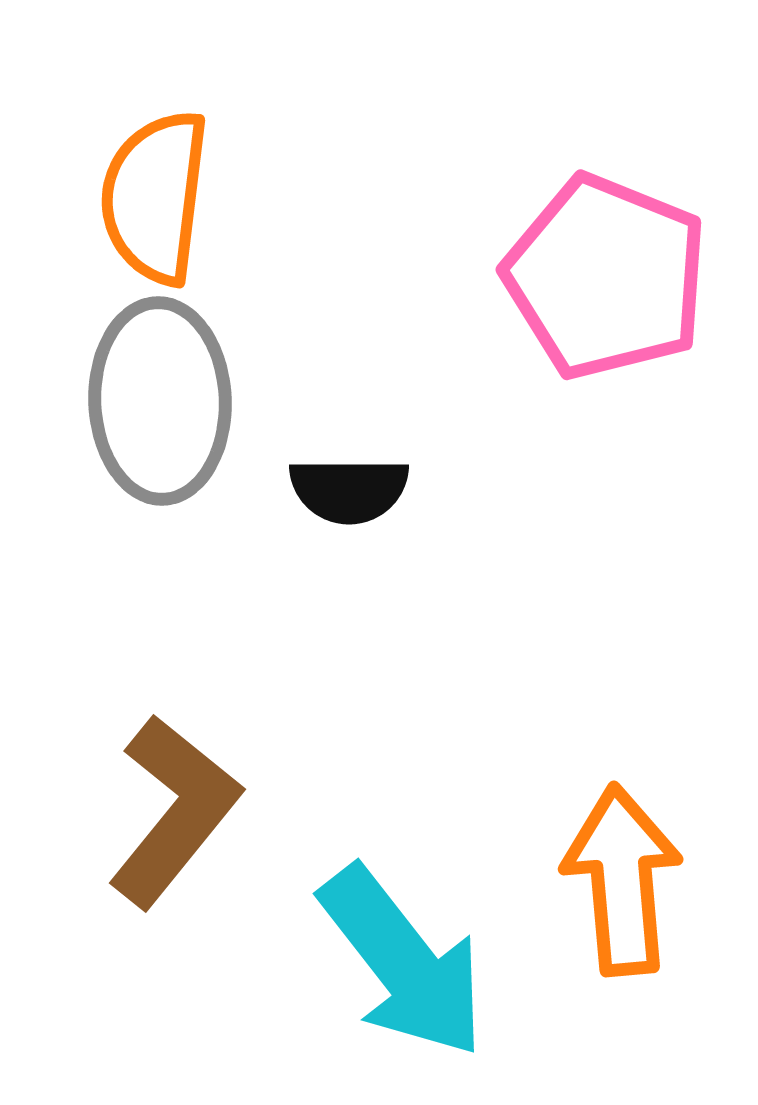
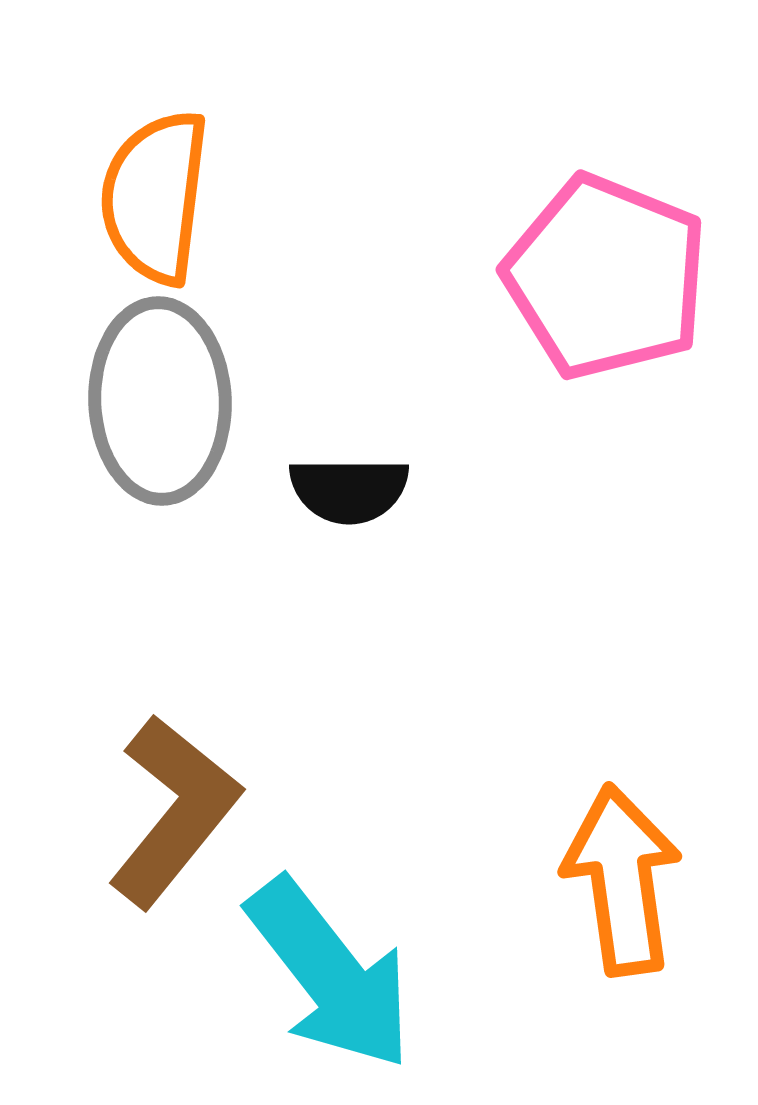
orange arrow: rotated 3 degrees counterclockwise
cyan arrow: moved 73 px left, 12 px down
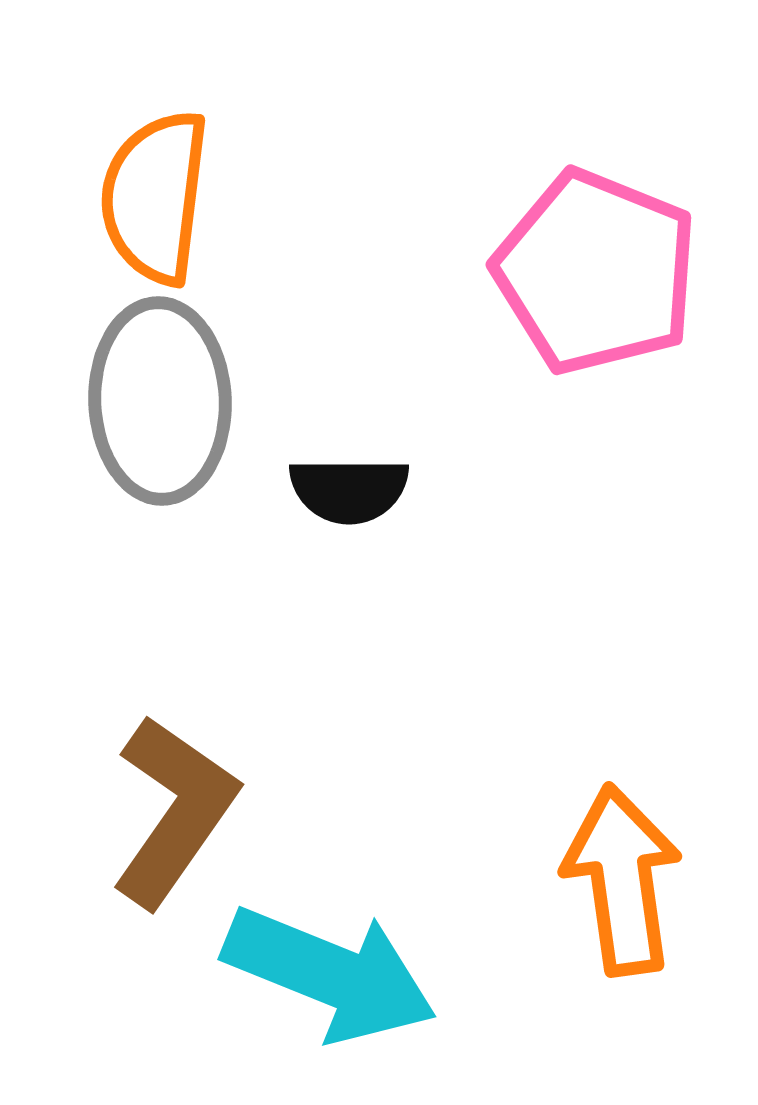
pink pentagon: moved 10 px left, 5 px up
brown L-shape: rotated 4 degrees counterclockwise
cyan arrow: rotated 30 degrees counterclockwise
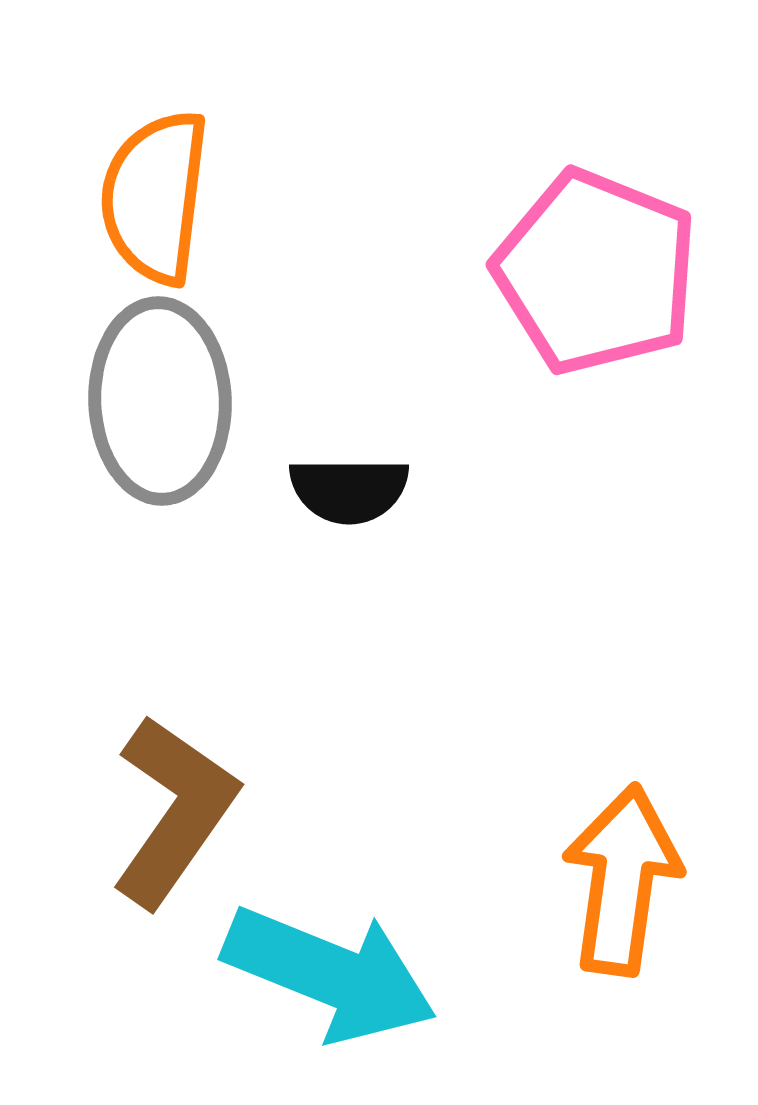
orange arrow: rotated 16 degrees clockwise
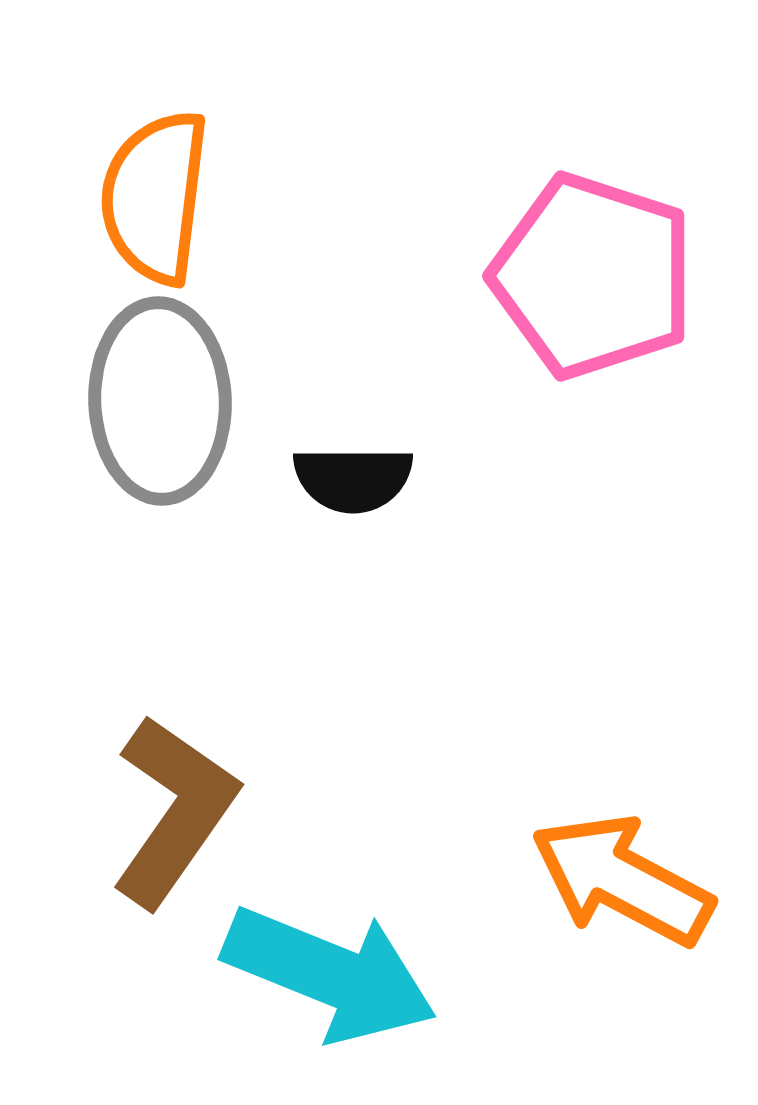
pink pentagon: moved 3 px left, 4 px down; rotated 4 degrees counterclockwise
black semicircle: moved 4 px right, 11 px up
orange arrow: rotated 70 degrees counterclockwise
